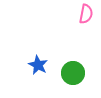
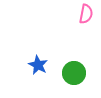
green circle: moved 1 px right
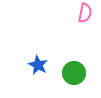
pink semicircle: moved 1 px left, 1 px up
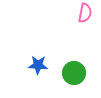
blue star: rotated 24 degrees counterclockwise
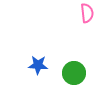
pink semicircle: moved 2 px right; rotated 18 degrees counterclockwise
